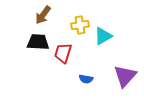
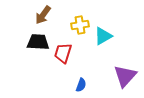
blue semicircle: moved 5 px left, 6 px down; rotated 80 degrees counterclockwise
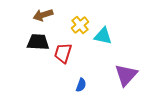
brown arrow: rotated 36 degrees clockwise
yellow cross: rotated 30 degrees counterclockwise
cyan triangle: rotated 42 degrees clockwise
purple triangle: moved 1 px right, 1 px up
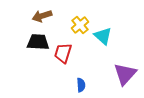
brown arrow: moved 1 px left, 1 px down
cyan triangle: rotated 30 degrees clockwise
purple triangle: moved 1 px left, 1 px up
blue semicircle: rotated 24 degrees counterclockwise
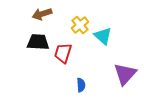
brown arrow: moved 2 px up
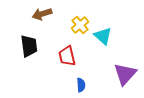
black trapezoid: moved 9 px left, 4 px down; rotated 80 degrees clockwise
red trapezoid: moved 4 px right, 3 px down; rotated 30 degrees counterclockwise
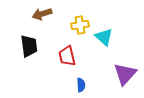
yellow cross: rotated 30 degrees clockwise
cyan triangle: moved 1 px right, 1 px down
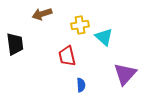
black trapezoid: moved 14 px left, 2 px up
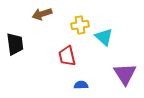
purple triangle: rotated 15 degrees counterclockwise
blue semicircle: rotated 88 degrees counterclockwise
